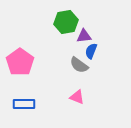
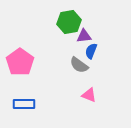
green hexagon: moved 3 px right
pink triangle: moved 12 px right, 2 px up
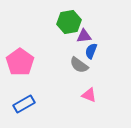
blue rectangle: rotated 30 degrees counterclockwise
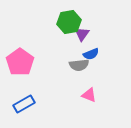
purple triangle: moved 2 px left, 2 px up; rotated 49 degrees counterclockwise
blue semicircle: moved 3 px down; rotated 133 degrees counterclockwise
gray semicircle: rotated 42 degrees counterclockwise
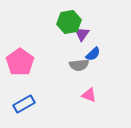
blue semicircle: moved 2 px right; rotated 21 degrees counterclockwise
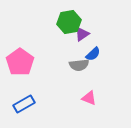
purple triangle: rotated 21 degrees clockwise
pink triangle: moved 3 px down
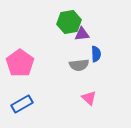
purple triangle: rotated 28 degrees clockwise
blue semicircle: moved 3 px right; rotated 49 degrees counterclockwise
pink pentagon: moved 1 px down
pink triangle: rotated 21 degrees clockwise
blue rectangle: moved 2 px left
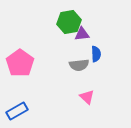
pink triangle: moved 2 px left, 1 px up
blue rectangle: moved 5 px left, 7 px down
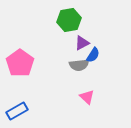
green hexagon: moved 2 px up
purple triangle: moved 9 px down; rotated 21 degrees counterclockwise
blue semicircle: moved 3 px left, 1 px down; rotated 35 degrees clockwise
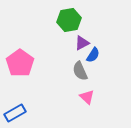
gray semicircle: moved 1 px right, 6 px down; rotated 72 degrees clockwise
blue rectangle: moved 2 px left, 2 px down
